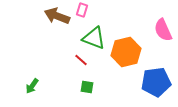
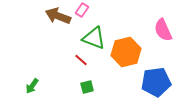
pink rectangle: rotated 16 degrees clockwise
brown arrow: moved 1 px right
green square: rotated 24 degrees counterclockwise
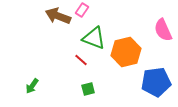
green square: moved 1 px right, 2 px down
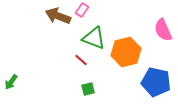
blue pentagon: rotated 20 degrees clockwise
green arrow: moved 21 px left, 4 px up
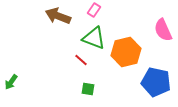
pink rectangle: moved 12 px right
green square: rotated 24 degrees clockwise
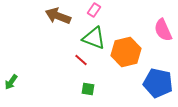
blue pentagon: moved 2 px right, 1 px down
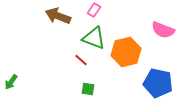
pink semicircle: rotated 45 degrees counterclockwise
